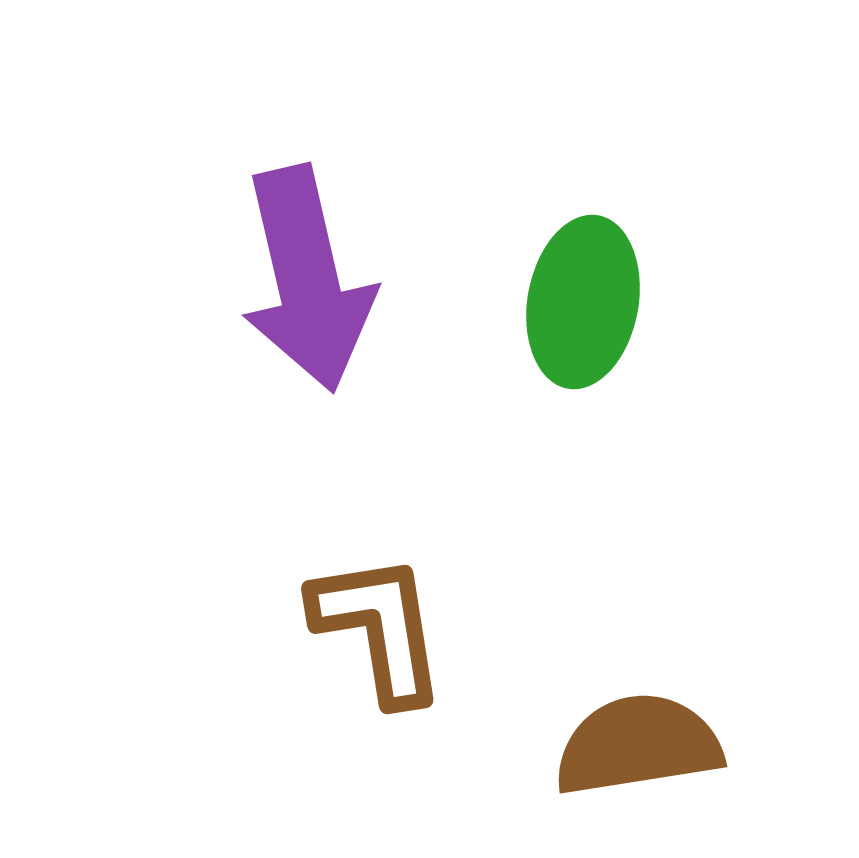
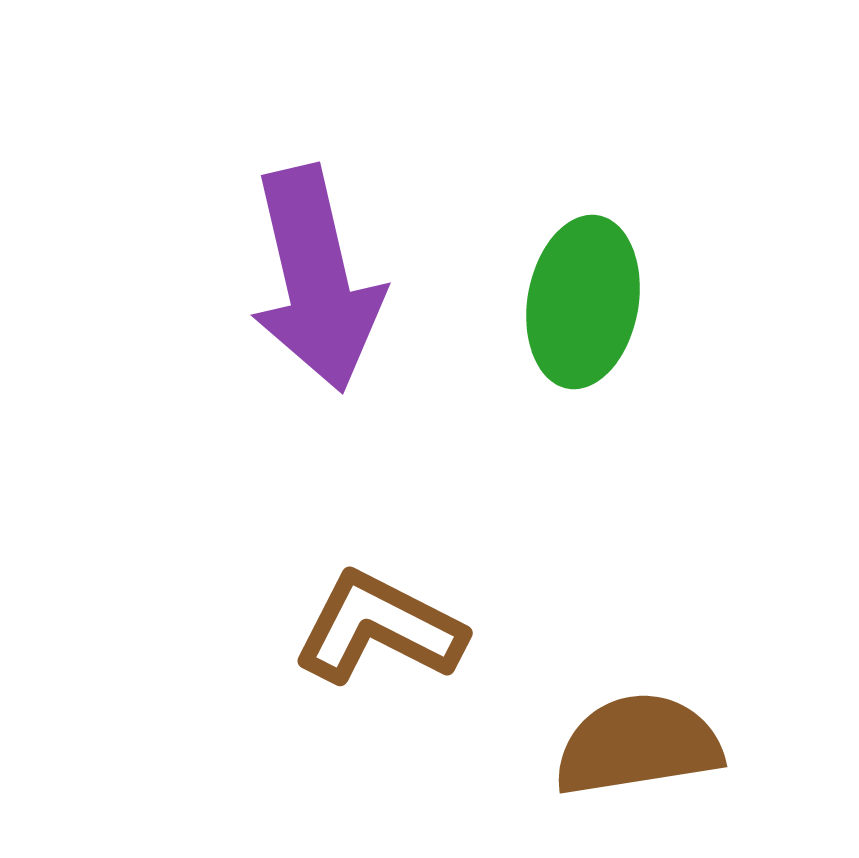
purple arrow: moved 9 px right
brown L-shape: rotated 54 degrees counterclockwise
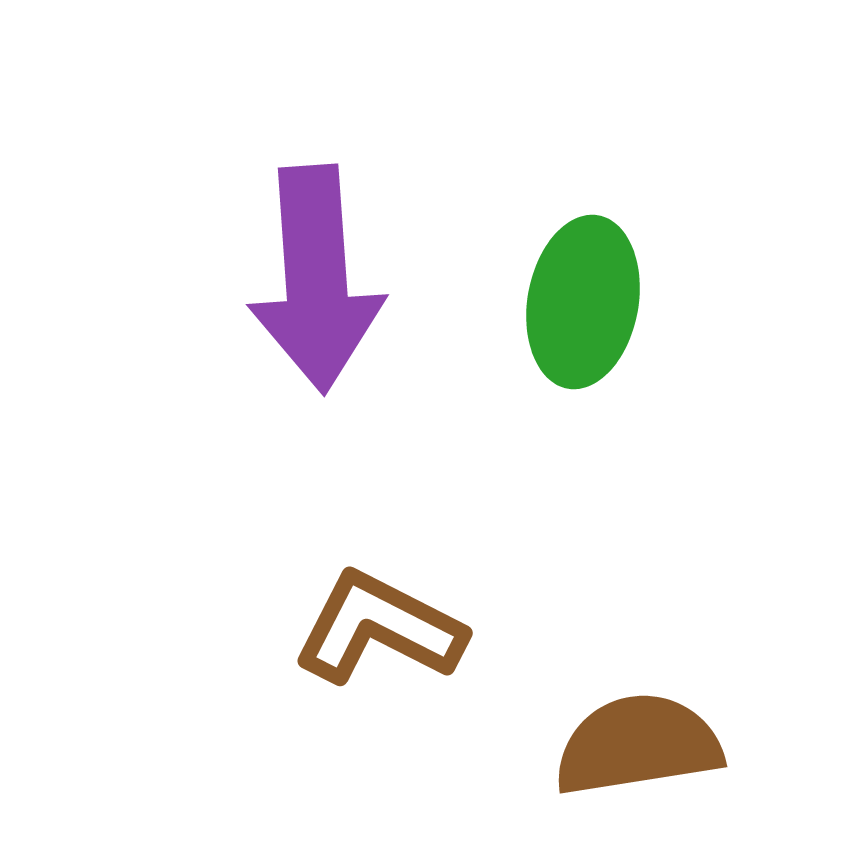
purple arrow: rotated 9 degrees clockwise
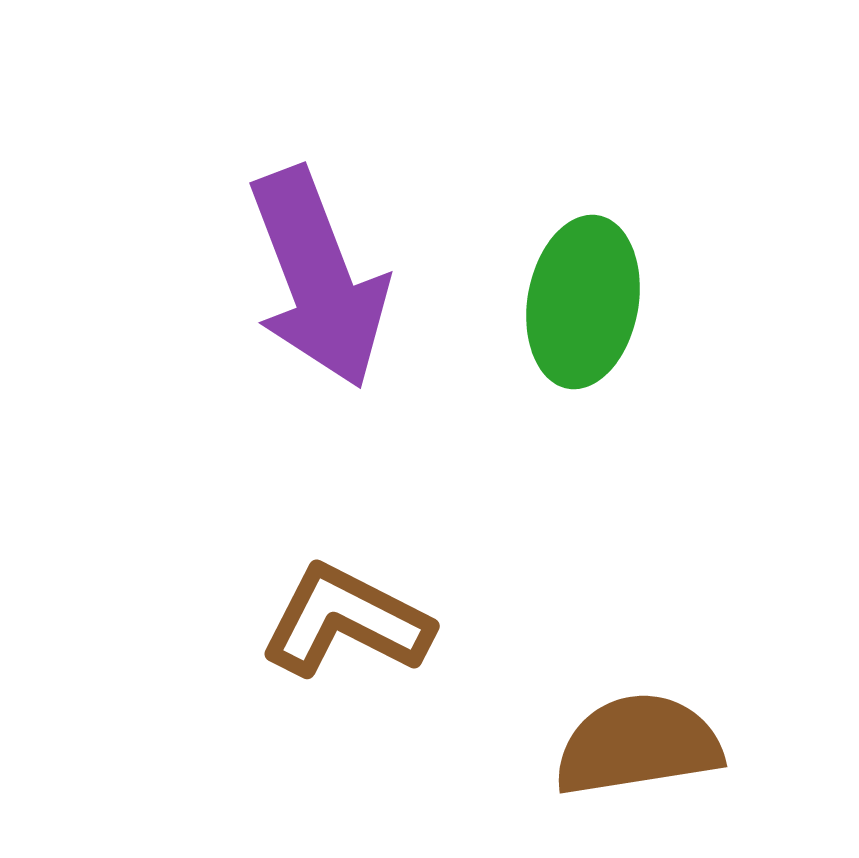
purple arrow: moved 2 px right, 1 px up; rotated 17 degrees counterclockwise
brown L-shape: moved 33 px left, 7 px up
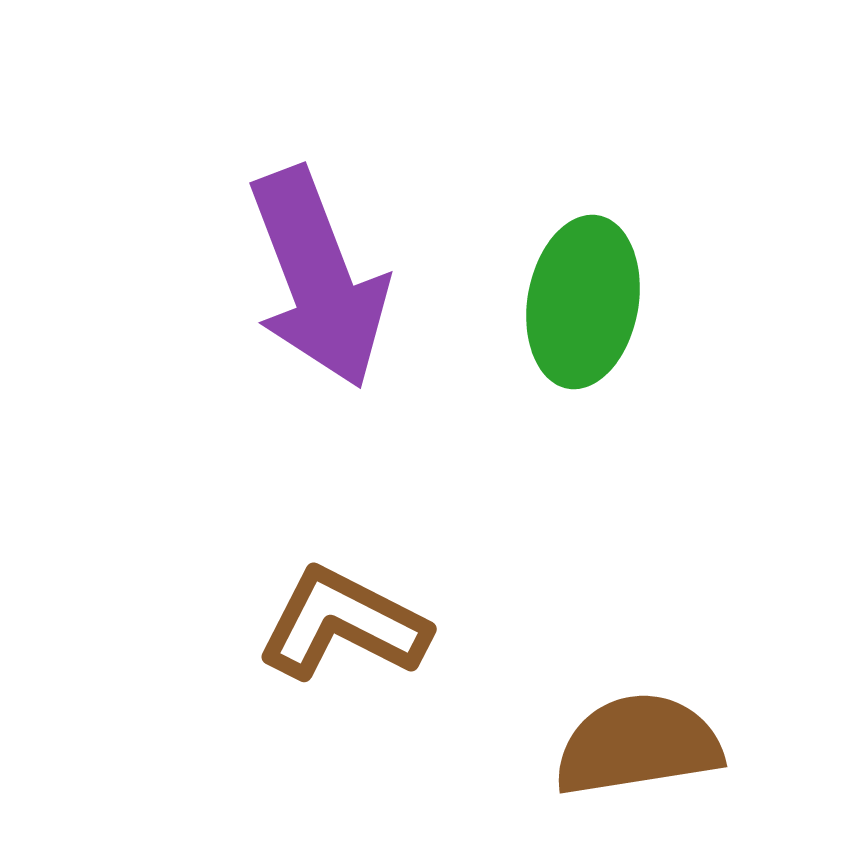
brown L-shape: moved 3 px left, 3 px down
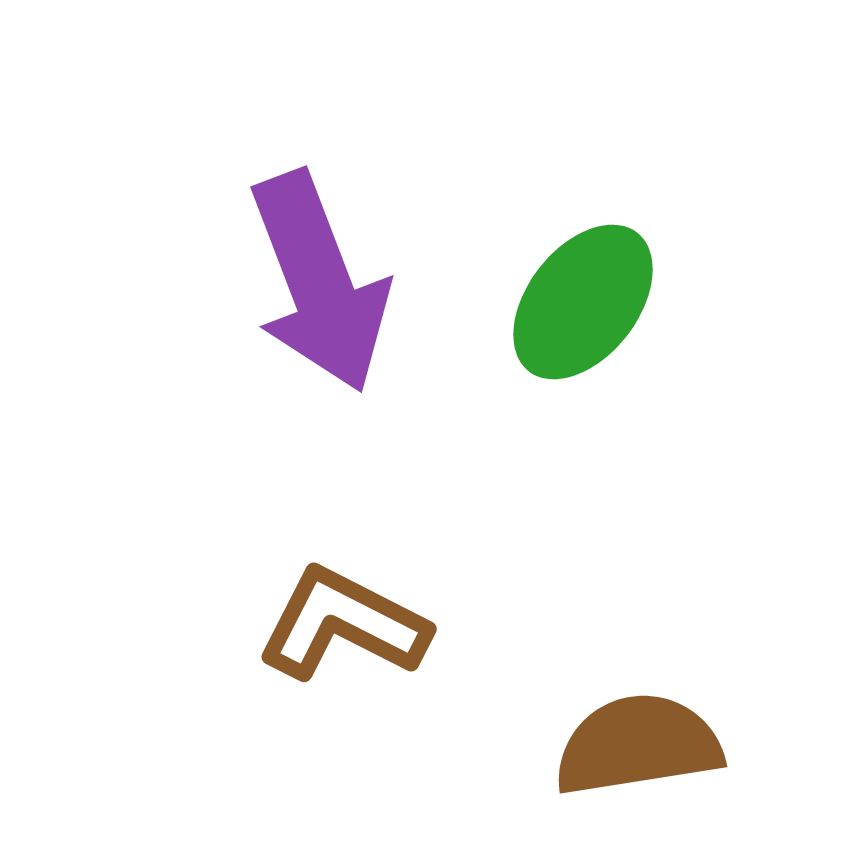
purple arrow: moved 1 px right, 4 px down
green ellipse: rotated 28 degrees clockwise
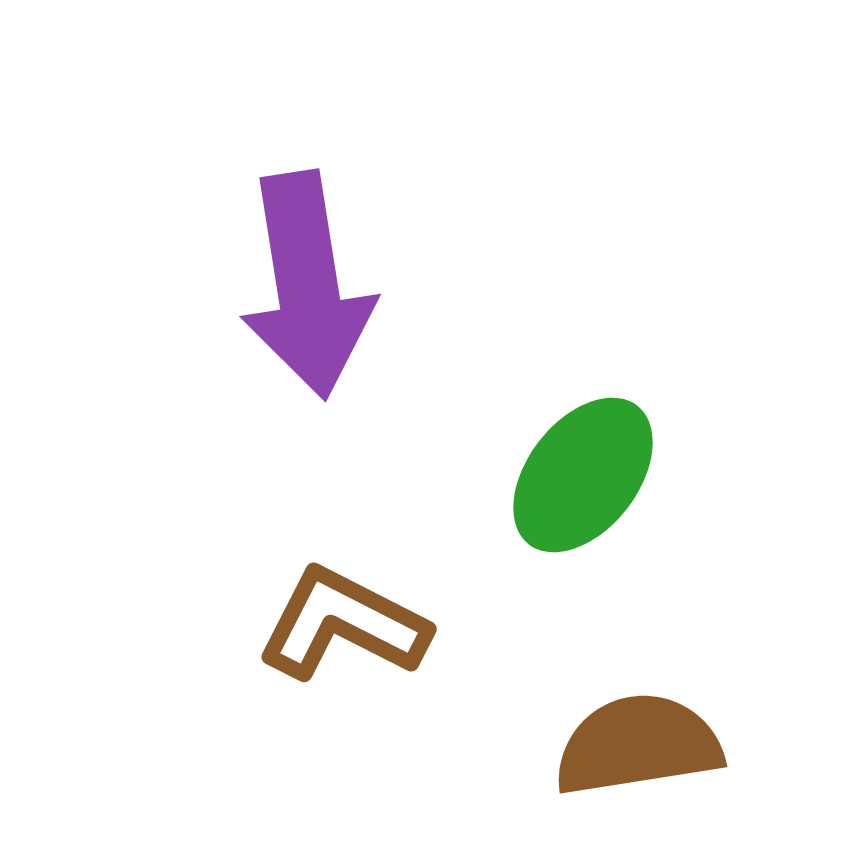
purple arrow: moved 12 px left, 3 px down; rotated 12 degrees clockwise
green ellipse: moved 173 px down
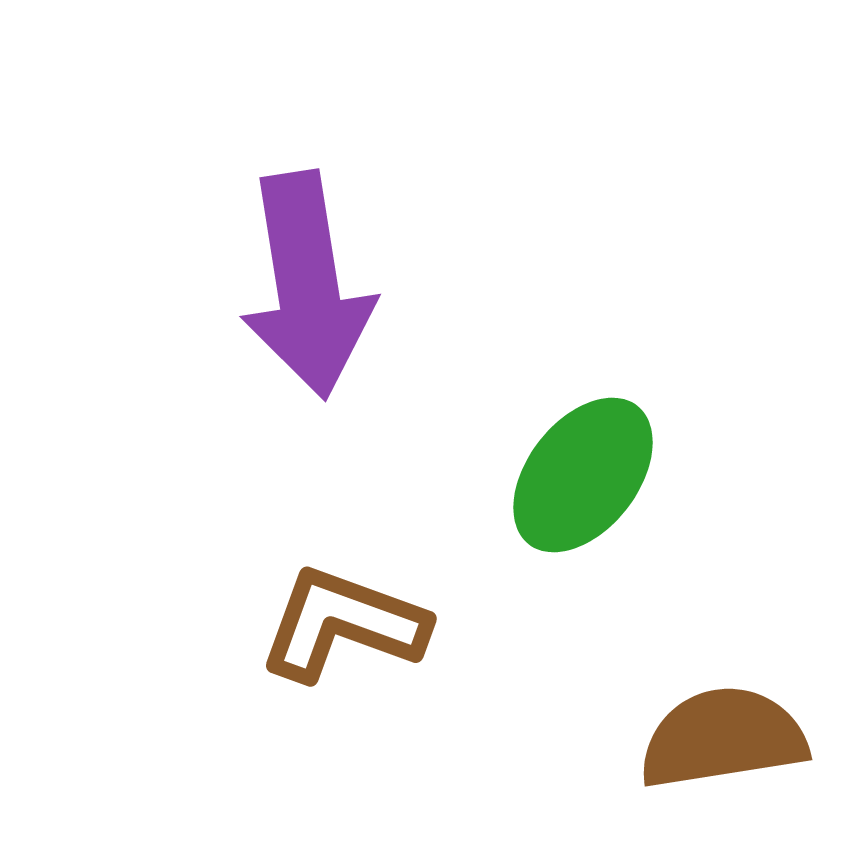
brown L-shape: rotated 7 degrees counterclockwise
brown semicircle: moved 85 px right, 7 px up
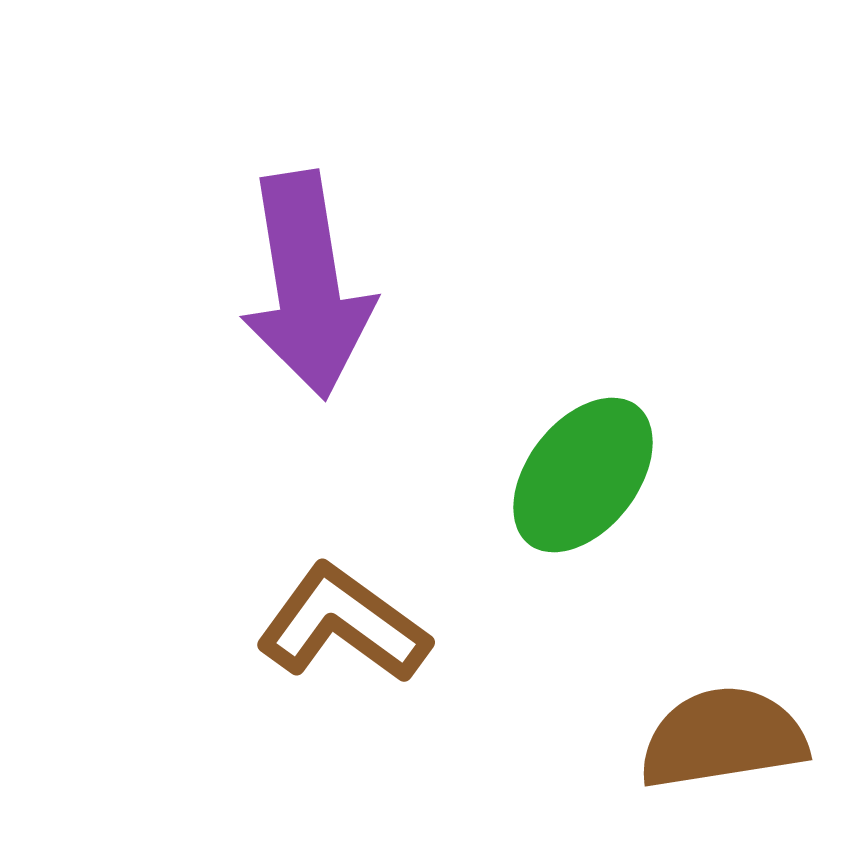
brown L-shape: rotated 16 degrees clockwise
